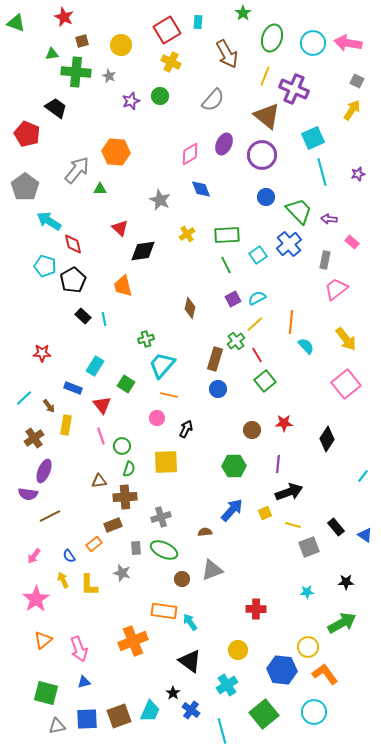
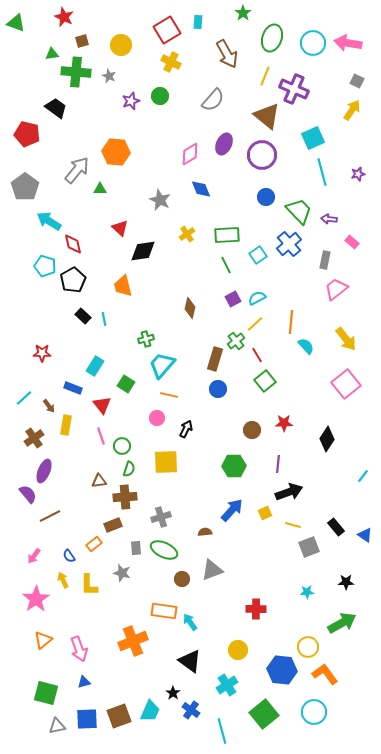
red pentagon at (27, 134): rotated 10 degrees counterclockwise
purple semicircle at (28, 494): rotated 138 degrees counterclockwise
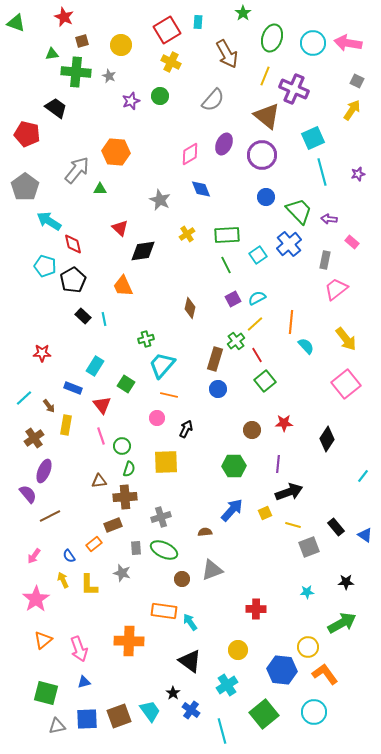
orange trapezoid at (123, 286): rotated 10 degrees counterclockwise
orange cross at (133, 641): moved 4 px left; rotated 24 degrees clockwise
cyan trapezoid at (150, 711): rotated 60 degrees counterclockwise
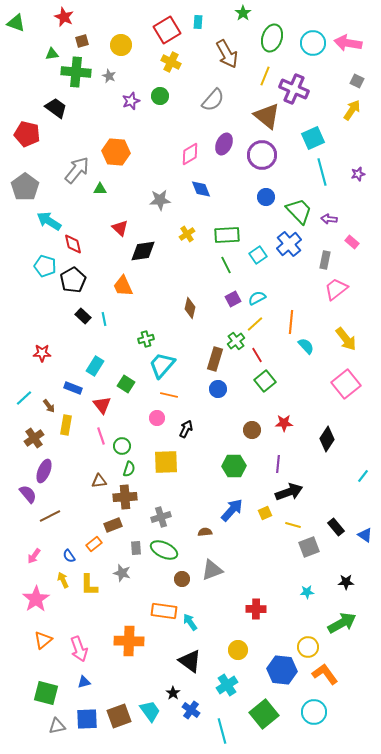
gray star at (160, 200): rotated 30 degrees counterclockwise
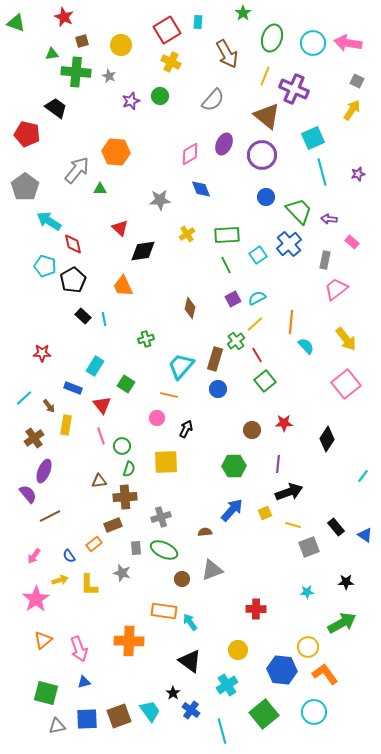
cyan trapezoid at (162, 365): moved 19 px right, 1 px down
yellow arrow at (63, 580): moved 3 px left; rotated 98 degrees clockwise
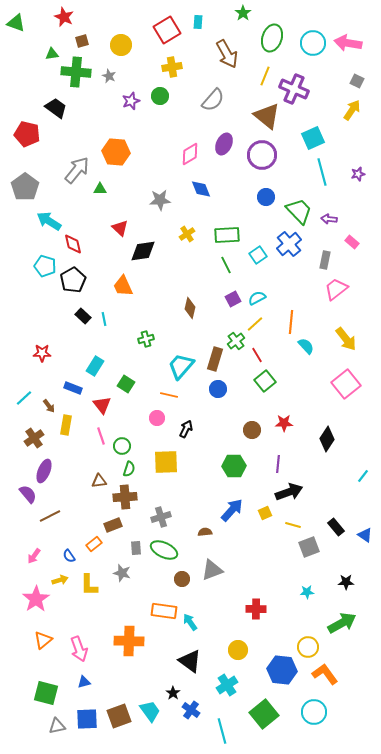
yellow cross at (171, 62): moved 1 px right, 5 px down; rotated 36 degrees counterclockwise
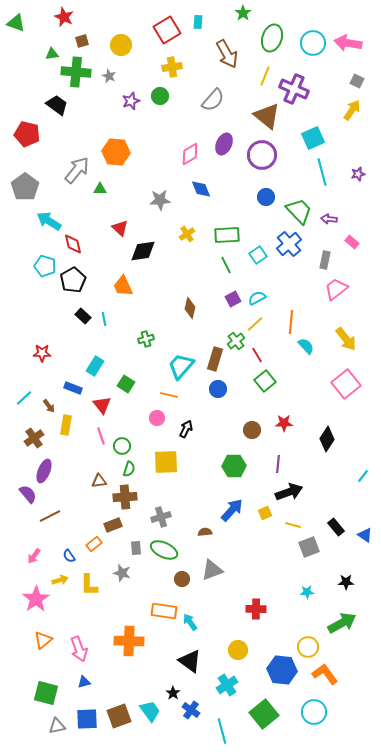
black trapezoid at (56, 108): moved 1 px right, 3 px up
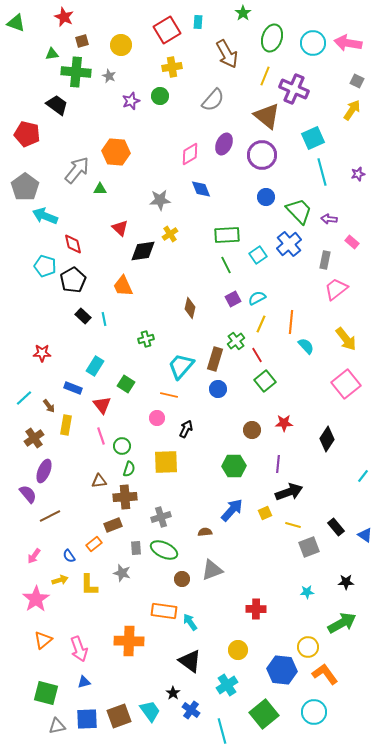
cyan arrow at (49, 221): moved 4 px left, 5 px up; rotated 10 degrees counterclockwise
yellow cross at (187, 234): moved 17 px left
yellow line at (255, 324): moved 6 px right; rotated 24 degrees counterclockwise
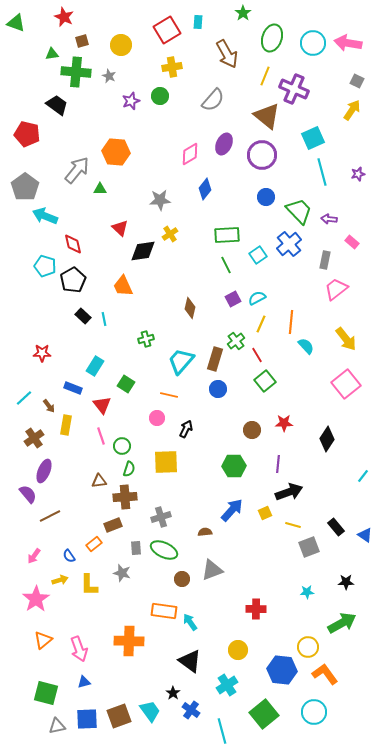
blue diamond at (201, 189): moved 4 px right; rotated 60 degrees clockwise
cyan trapezoid at (181, 366): moved 5 px up
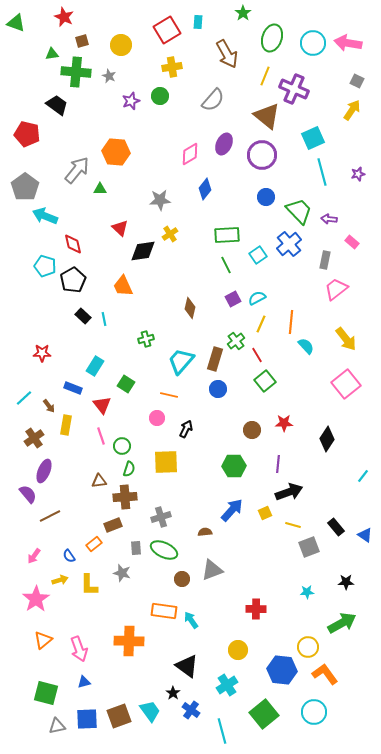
cyan arrow at (190, 622): moved 1 px right, 2 px up
black triangle at (190, 661): moved 3 px left, 5 px down
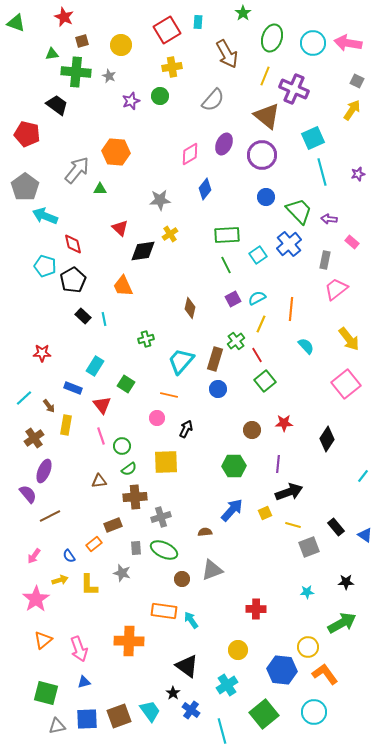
orange line at (291, 322): moved 13 px up
yellow arrow at (346, 339): moved 3 px right
green semicircle at (129, 469): rotated 35 degrees clockwise
brown cross at (125, 497): moved 10 px right
